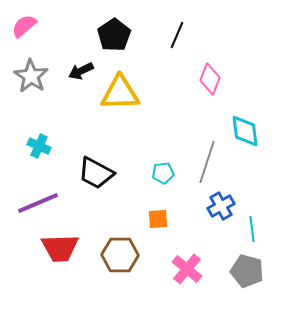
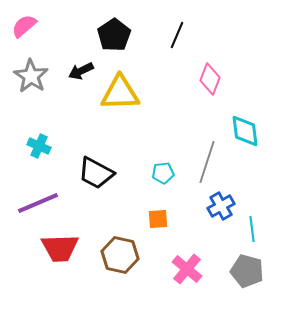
brown hexagon: rotated 12 degrees clockwise
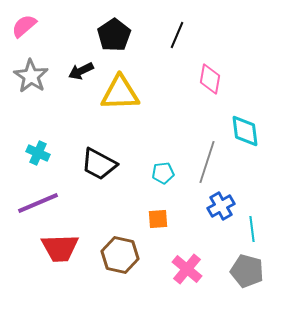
pink diamond: rotated 12 degrees counterclockwise
cyan cross: moved 1 px left, 7 px down
black trapezoid: moved 3 px right, 9 px up
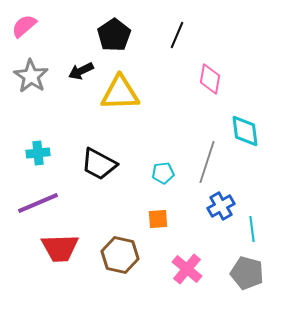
cyan cross: rotated 30 degrees counterclockwise
gray pentagon: moved 2 px down
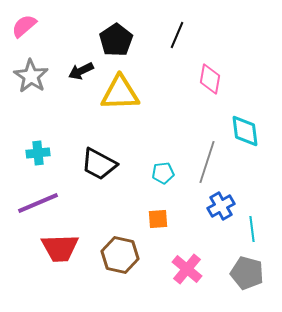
black pentagon: moved 2 px right, 5 px down
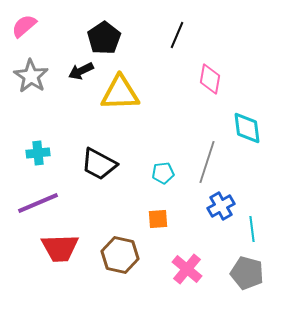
black pentagon: moved 12 px left, 2 px up
cyan diamond: moved 2 px right, 3 px up
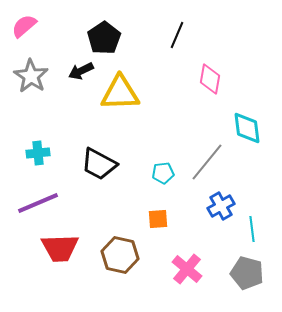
gray line: rotated 21 degrees clockwise
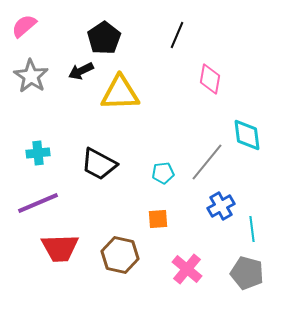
cyan diamond: moved 7 px down
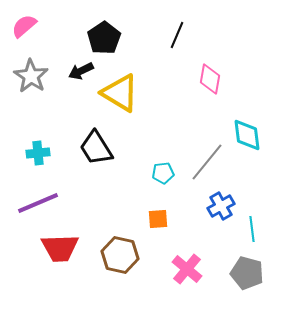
yellow triangle: rotated 33 degrees clockwise
black trapezoid: moved 3 px left, 16 px up; rotated 30 degrees clockwise
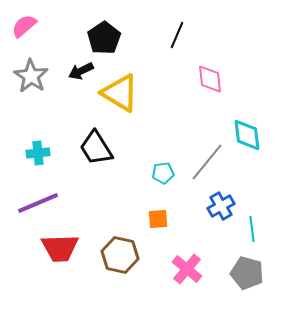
pink diamond: rotated 16 degrees counterclockwise
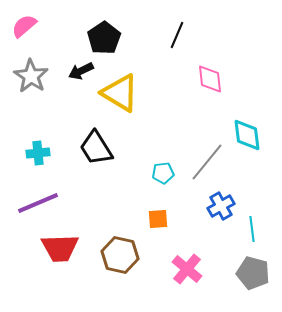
gray pentagon: moved 6 px right
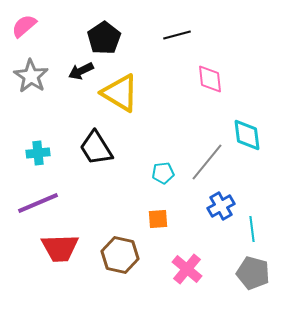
black line: rotated 52 degrees clockwise
